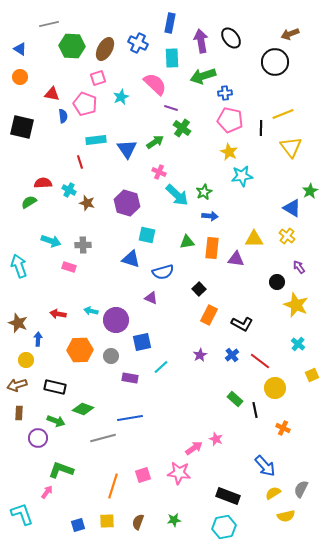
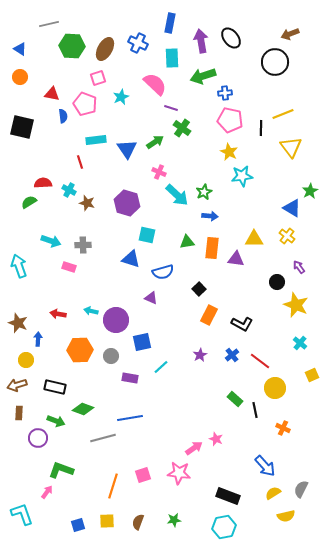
cyan cross at (298, 344): moved 2 px right, 1 px up
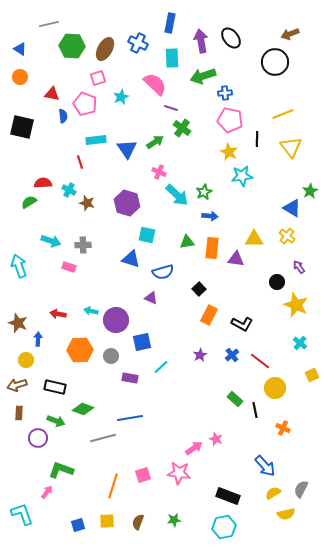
black line at (261, 128): moved 4 px left, 11 px down
yellow semicircle at (286, 516): moved 2 px up
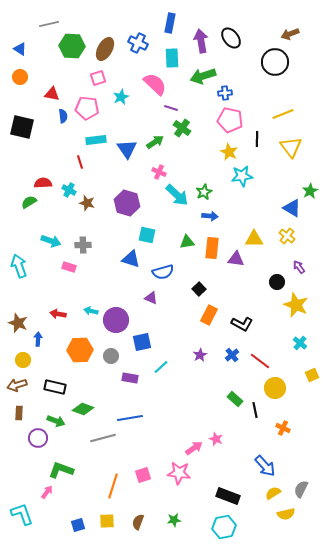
pink pentagon at (85, 104): moved 2 px right, 4 px down; rotated 15 degrees counterclockwise
yellow circle at (26, 360): moved 3 px left
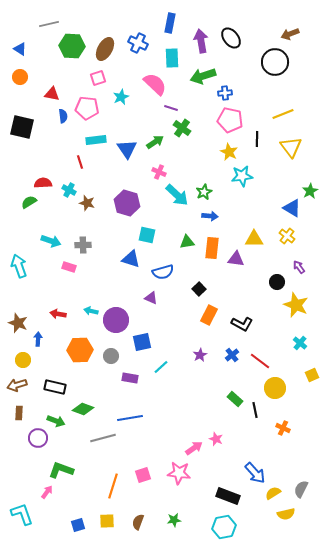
blue arrow at (265, 466): moved 10 px left, 7 px down
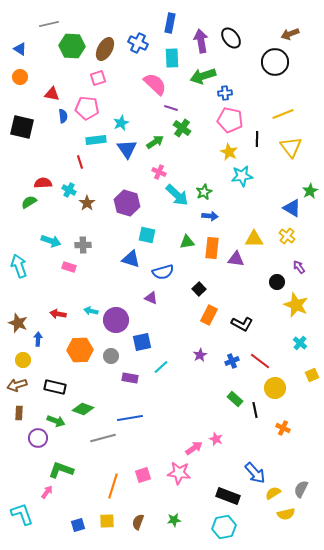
cyan star at (121, 97): moved 26 px down
brown star at (87, 203): rotated 21 degrees clockwise
blue cross at (232, 355): moved 6 px down; rotated 16 degrees clockwise
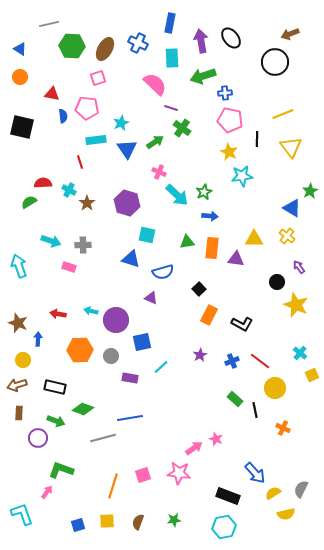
cyan cross at (300, 343): moved 10 px down
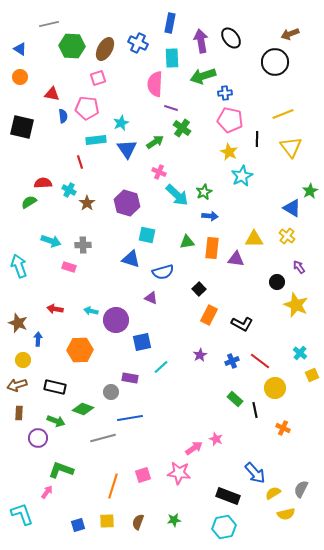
pink semicircle at (155, 84): rotated 130 degrees counterclockwise
cyan star at (242, 176): rotated 20 degrees counterclockwise
red arrow at (58, 314): moved 3 px left, 5 px up
gray circle at (111, 356): moved 36 px down
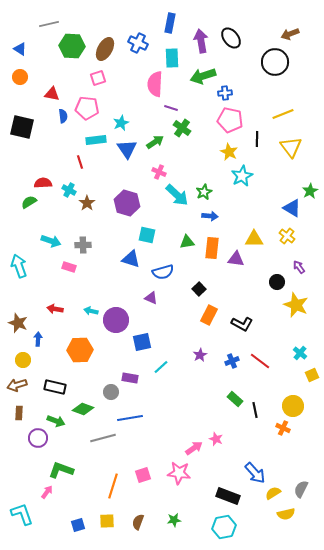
yellow circle at (275, 388): moved 18 px right, 18 px down
